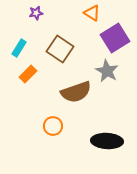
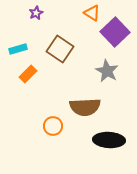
purple star: rotated 16 degrees counterclockwise
purple square: moved 6 px up; rotated 12 degrees counterclockwise
cyan rectangle: moved 1 px left, 1 px down; rotated 42 degrees clockwise
brown semicircle: moved 9 px right, 15 px down; rotated 16 degrees clockwise
black ellipse: moved 2 px right, 1 px up
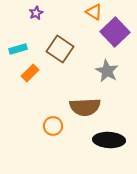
orange triangle: moved 2 px right, 1 px up
orange rectangle: moved 2 px right, 1 px up
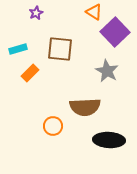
brown square: rotated 28 degrees counterclockwise
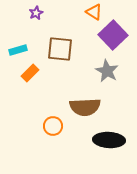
purple square: moved 2 px left, 3 px down
cyan rectangle: moved 1 px down
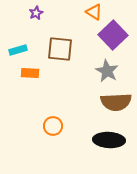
orange rectangle: rotated 48 degrees clockwise
brown semicircle: moved 31 px right, 5 px up
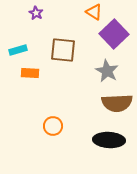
purple star: rotated 16 degrees counterclockwise
purple square: moved 1 px right, 1 px up
brown square: moved 3 px right, 1 px down
brown semicircle: moved 1 px right, 1 px down
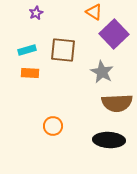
purple star: rotated 16 degrees clockwise
cyan rectangle: moved 9 px right
gray star: moved 5 px left, 1 px down
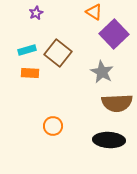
brown square: moved 5 px left, 3 px down; rotated 32 degrees clockwise
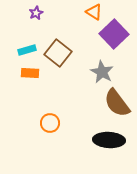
brown semicircle: rotated 56 degrees clockwise
orange circle: moved 3 px left, 3 px up
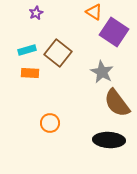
purple square: moved 2 px up; rotated 12 degrees counterclockwise
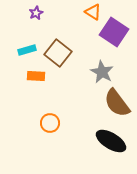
orange triangle: moved 1 px left
orange rectangle: moved 6 px right, 3 px down
black ellipse: moved 2 px right, 1 px down; rotated 28 degrees clockwise
